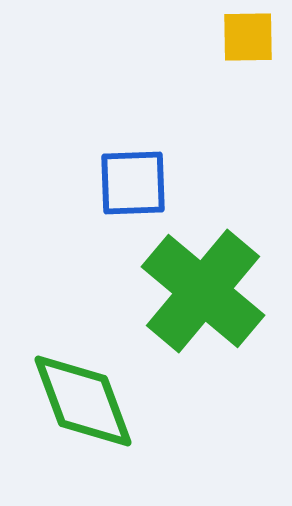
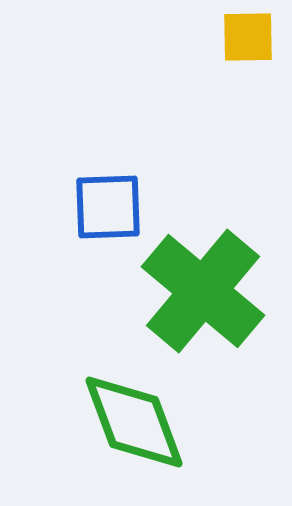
blue square: moved 25 px left, 24 px down
green diamond: moved 51 px right, 21 px down
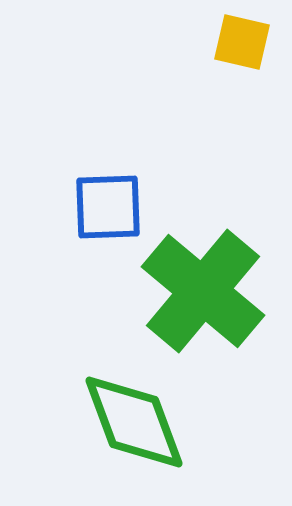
yellow square: moved 6 px left, 5 px down; rotated 14 degrees clockwise
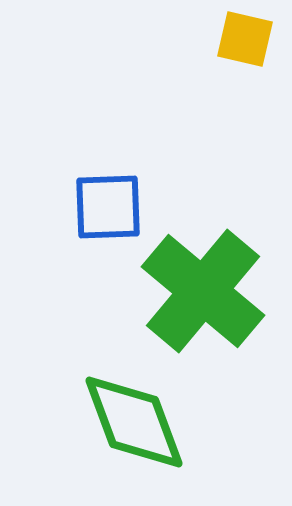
yellow square: moved 3 px right, 3 px up
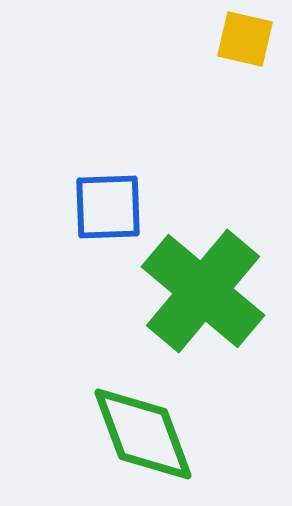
green diamond: moved 9 px right, 12 px down
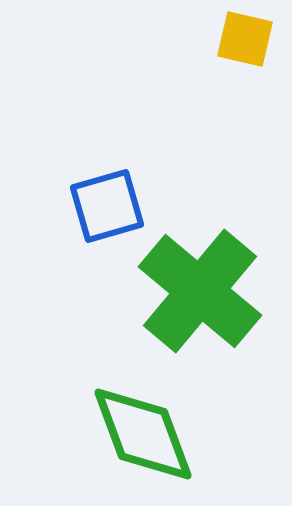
blue square: moved 1 px left, 1 px up; rotated 14 degrees counterclockwise
green cross: moved 3 px left
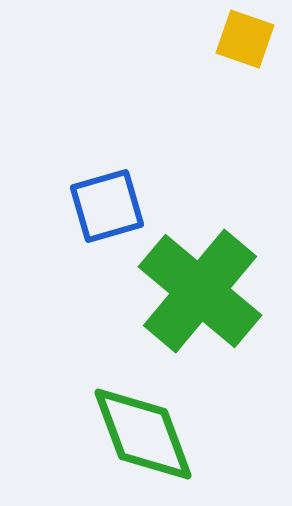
yellow square: rotated 6 degrees clockwise
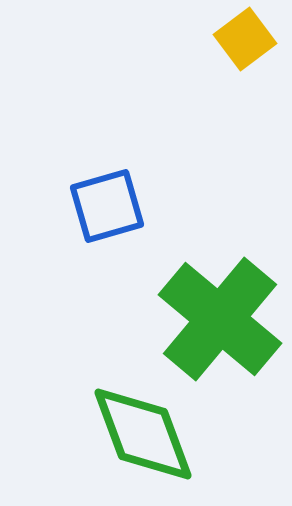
yellow square: rotated 34 degrees clockwise
green cross: moved 20 px right, 28 px down
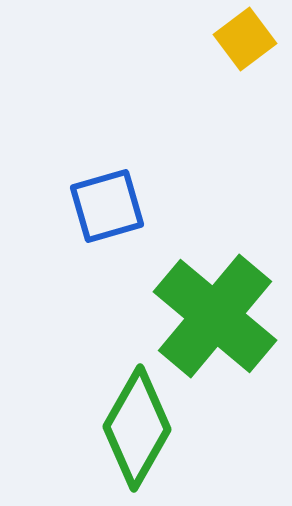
green cross: moved 5 px left, 3 px up
green diamond: moved 6 px left, 6 px up; rotated 50 degrees clockwise
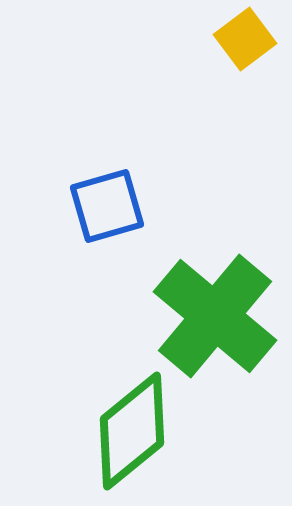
green diamond: moved 5 px left, 3 px down; rotated 21 degrees clockwise
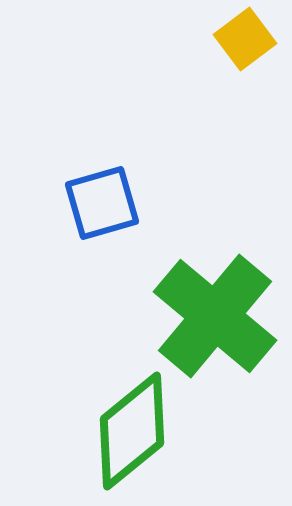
blue square: moved 5 px left, 3 px up
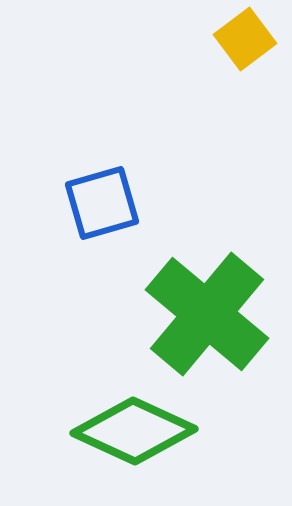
green cross: moved 8 px left, 2 px up
green diamond: moved 2 px right; rotated 64 degrees clockwise
